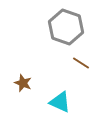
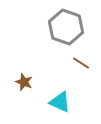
brown star: moved 1 px right, 1 px up
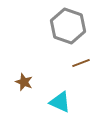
gray hexagon: moved 2 px right, 1 px up
brown line: rotated 54 degrees counterclockwise
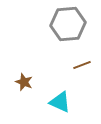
gray hexagon: moved 2 px up; rotated 24 degrees counterclockwise
brown line: moved 1 px right, 2 px down
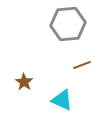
brown star: rotated 12 degrees clockwise
cyan triangle: moved 2 px right, 2 px up
